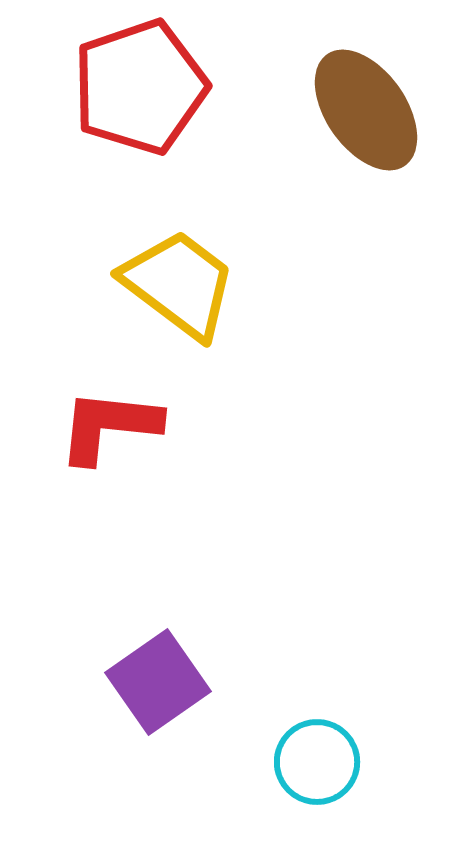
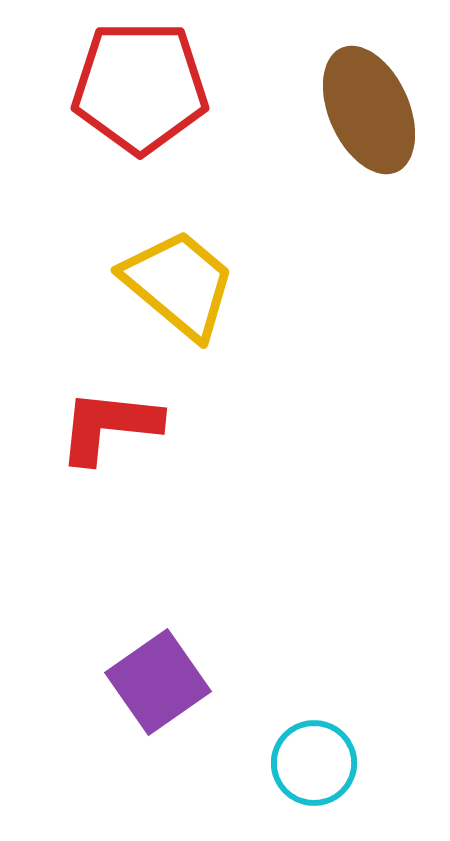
red pentagon: rotated 19 degrees clockwise
brown ellipse: moved 3 px right; rotated 11 degrees clockwise
yellow trapezoid: rotated 3 degrees clockwise
cyan circle: moved 3 px left, 1 px down
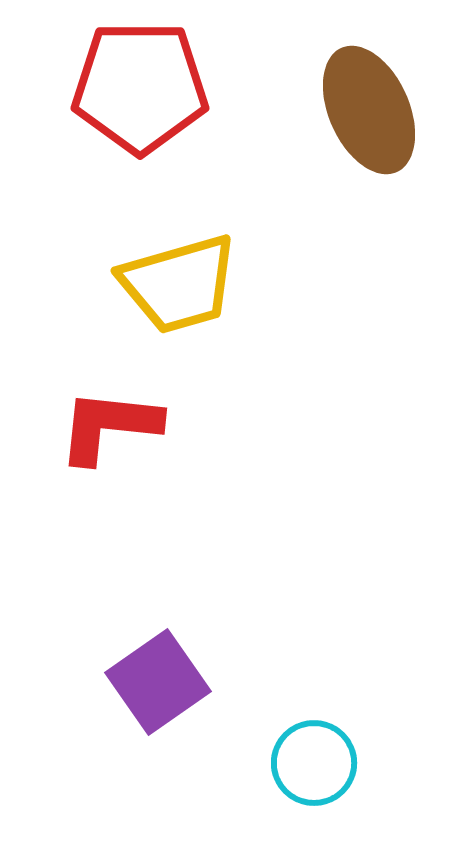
yellow trapezoid: rotated 124 degrees clockwise
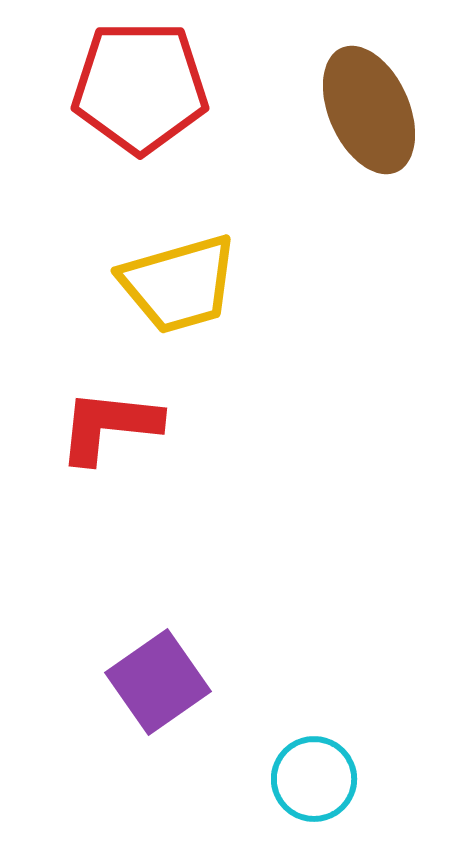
cyan circle: moved 16 px down
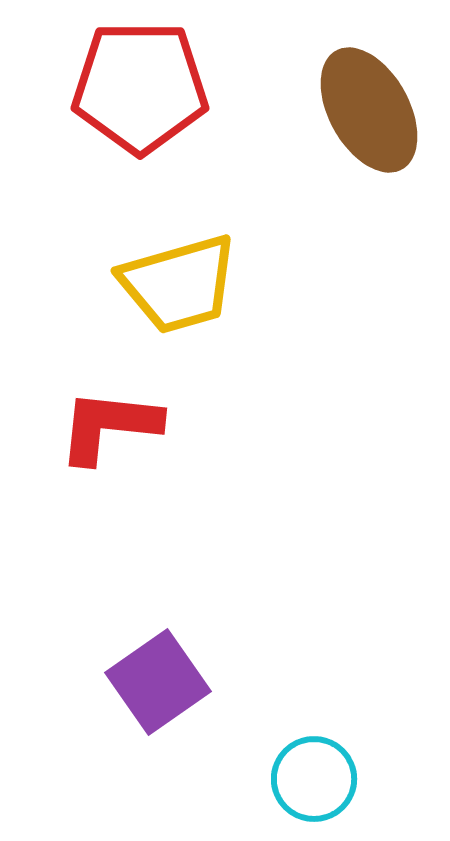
brown ellipse: rotated 5 degrees counterclockwise
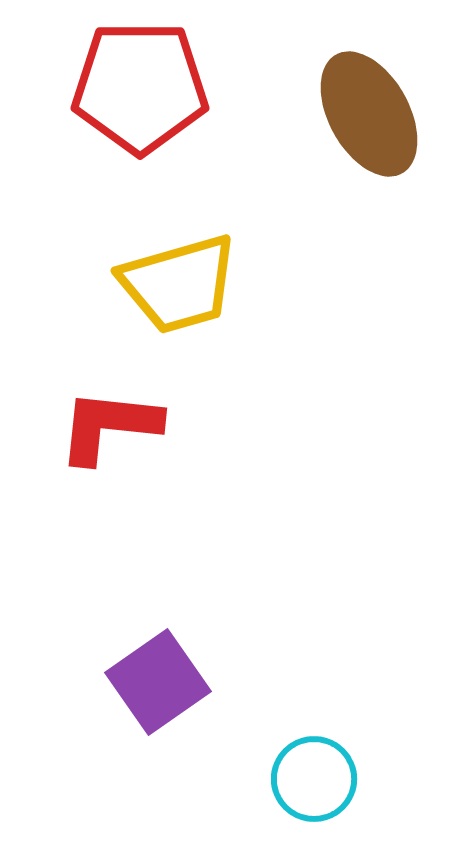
brown ellipse: moved 4 px down
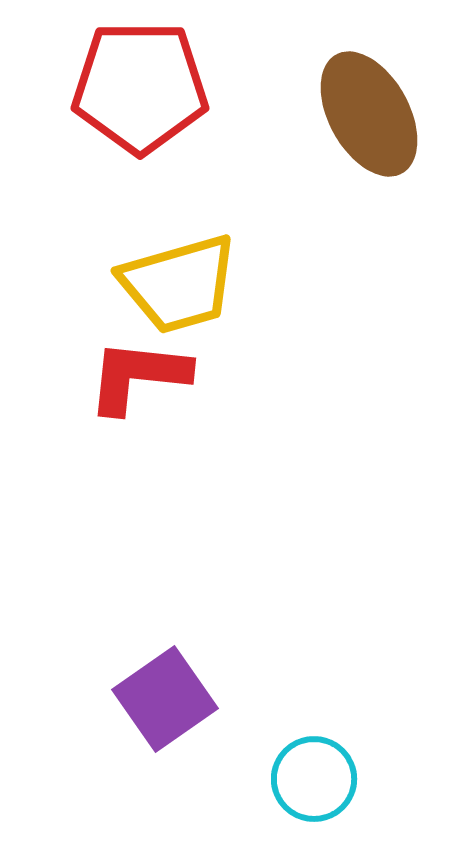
red L-shape: moved 29 px right, 50 px up
purple square: moved 7 px right, 17 px down
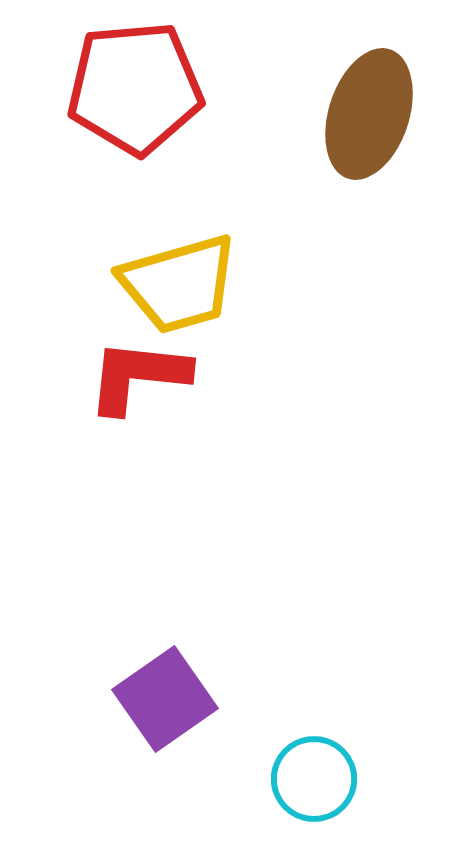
red pentagon: moved 5 px left, 1 px down; rotated 5 degrees counterclockwise
brown ellipse: rotated 47 degrees clockwise
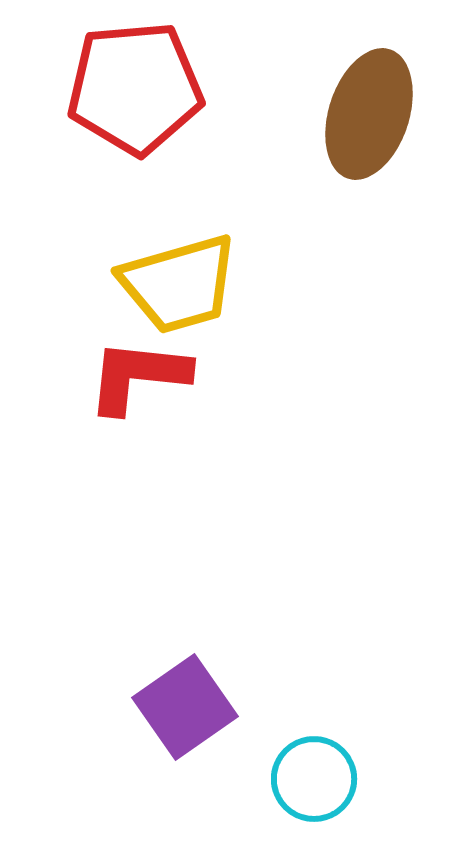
purple square: moved 20 px right, 8 px down
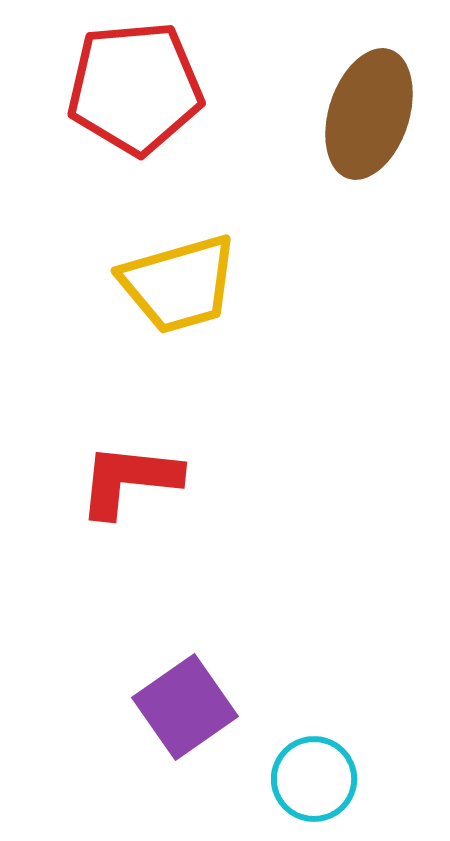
red L-shape: moved 9 px left, 104 px down
